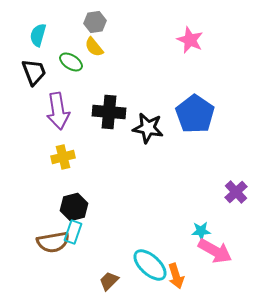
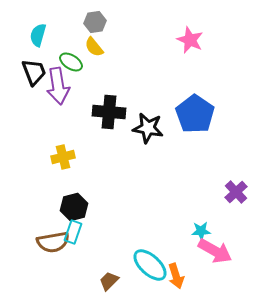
purple arrow: moved 25 px up
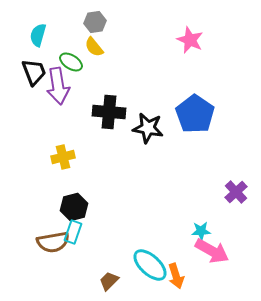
pink arrow: moved 3 px left
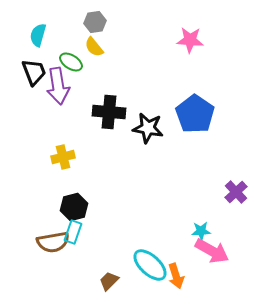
pink star: rotated 20 degrees counterclockwise
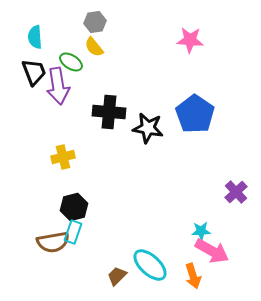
cyan semicircle: moved 3 px left, 2 px down; rotated 20 degrees counterclockwise
orange arrow: moved 17 px right
brown trapezoid: moved 8 px right, 5 px up
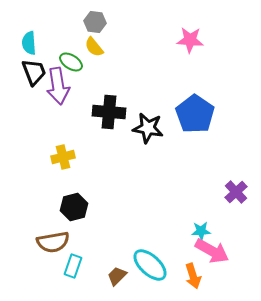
gray hexagon: rotated 15 degrees clockwise
cyan semicircle: moved 6 px left, 6 px down
cyan rectangle: moved 34 px down
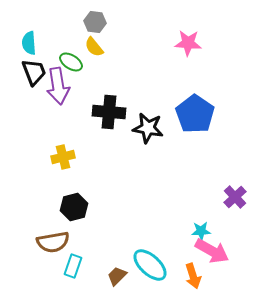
pink star: moved 2 px left, 3 px down
purple cross: moved 1 px left, 5 px down
